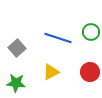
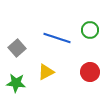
green circle: moved 1 px left, 2 px up
blue line: moved 1 px left
yellow triangle: moved 5 px left
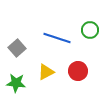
red circle: moved 12 px left, 1 px up
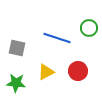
green circle: moved 1 px left, 2 px up
gray square: rotated 36 degrees counterclockwise
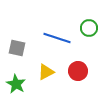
green star: moved 1 px down; rotated 24 degrees clockwise
